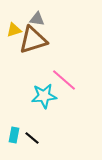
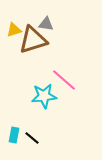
gray triangle: moved 9 px right, 5 px down
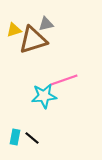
gray triangle: rotated 21 degrees counterclockwise
pink line: rotated 60 degrees counterclockwise
cyan rectangle: moved 1 px right, 2 px down
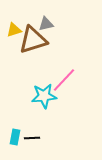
pink line: rotated 28 degrees counterclockwise
black line: rotated 42 degrees counterclockwise
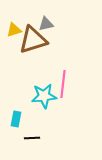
pink line: moved 1 px left, 4 px down; rotated 36 degrees counterclockwise
cyan rectangle: moved 1 px right, 18 px up
